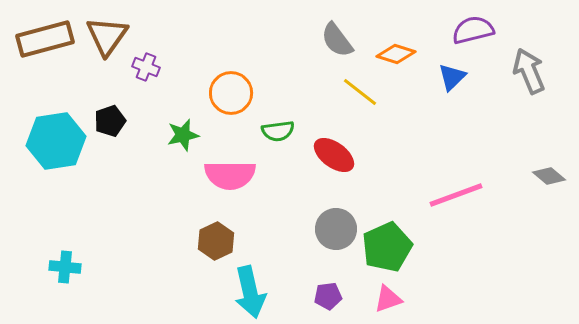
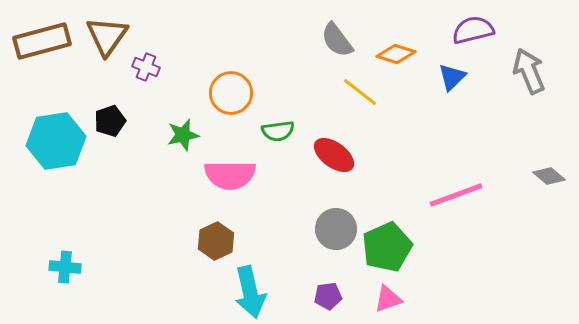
brown rectangle: moved 3 px left, 2 px down
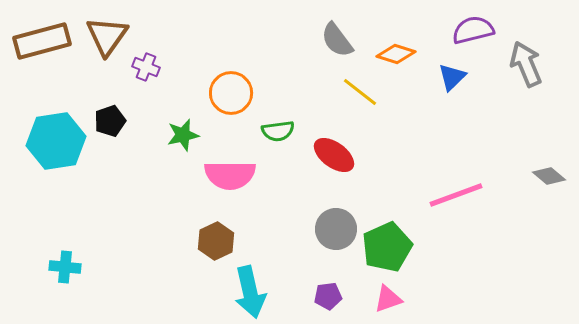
gray arrow: moved 3 px left, 7 px up
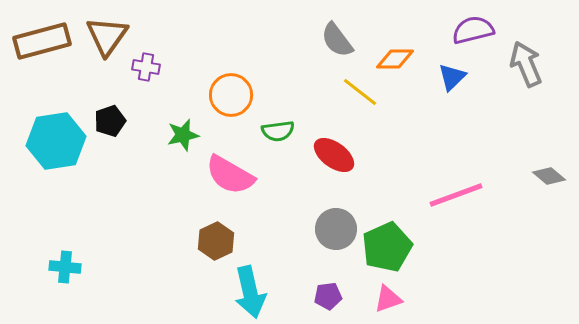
orange diamond: moved 1 px left, 5 px down; rotated 18 degrees counterclockwise
purple cross: rotated 12 degrees counterclockwise
orange circle: moved 2 px down
pink semicircle: rotated 30 degrees clockwise
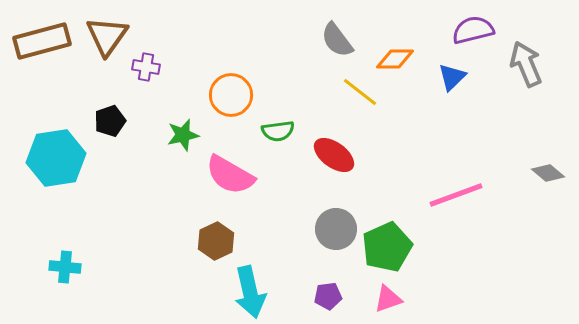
cyan hexagon: moved 17 px down
gray diamond: moved 1 px left, 3 px up
